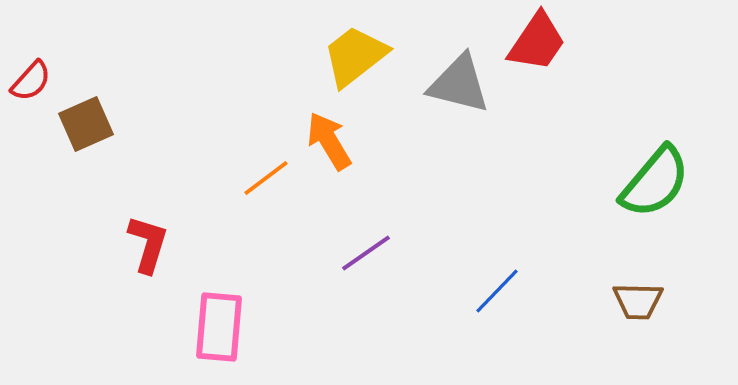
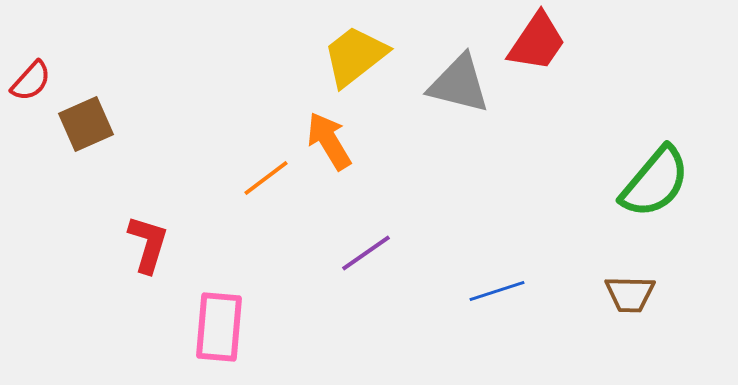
blue line: rotated 28 degrees clockwise
brown trapezoid: moved 8 px left, 7 px up
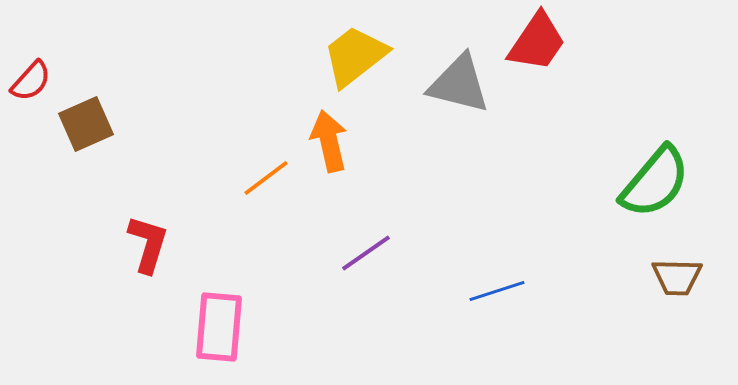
orange arrow: rotated 18 degrees clockwise
brown trapezoid: moved 47 px right, 17 px up
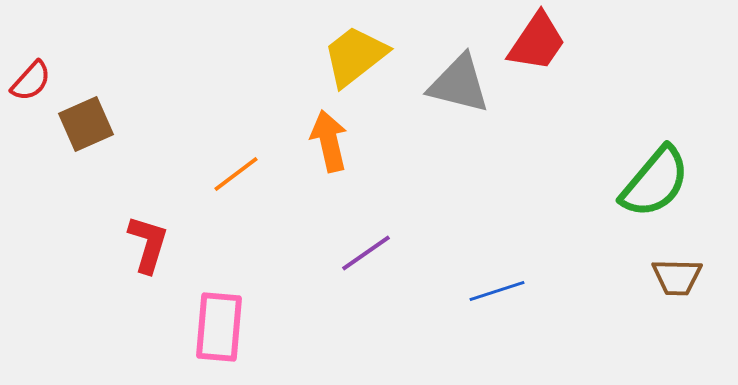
orange line: moved 30 px left, 4 px up
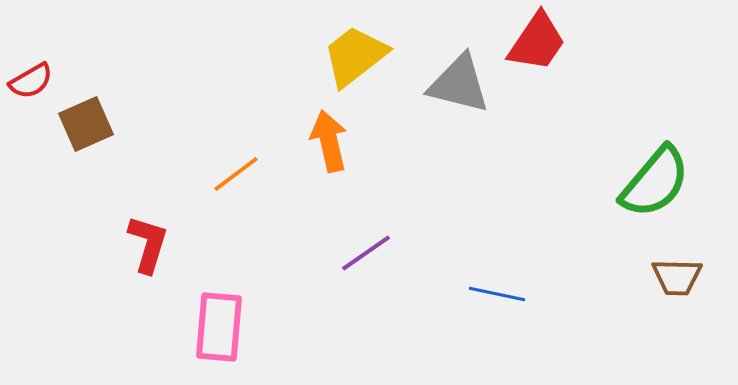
red semicircle: rotated 18 degrees clockwise
blue line: moved 3 px down; rotated 30 degrees clockwise
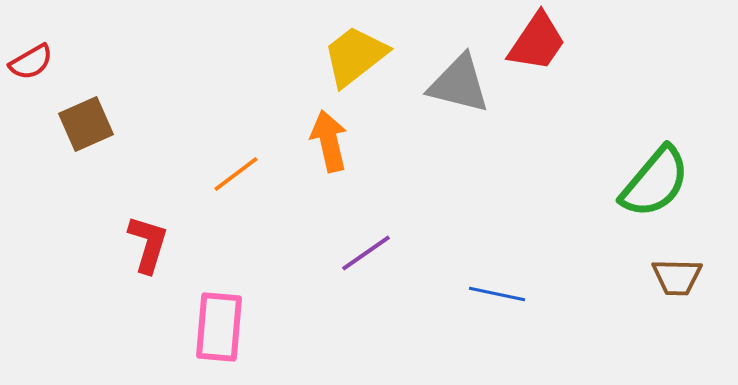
red semicircle: moved 19 px up
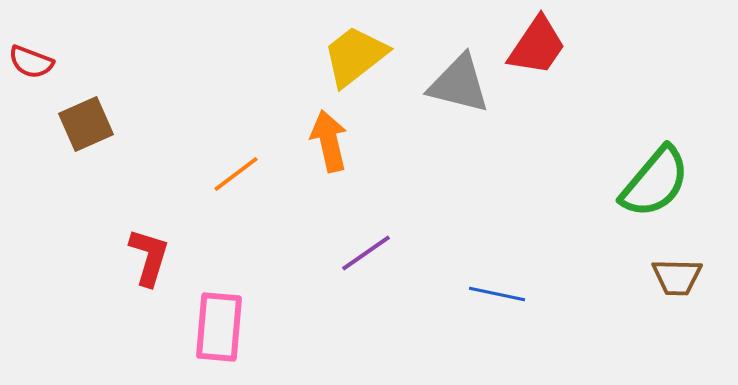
red trapezoid: moved 4 px down
red semicircle: rotated 51 degrees clockwise
red L-shape: moved 1 px right, 13 px down
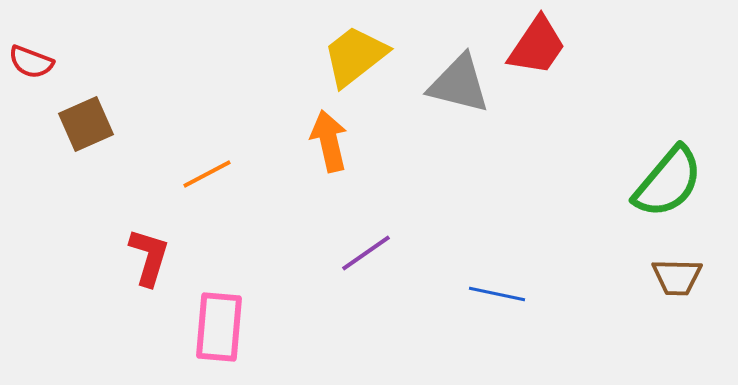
orange line: moved 29 px left; rotated 9 degrees clockwise
green semicircle: moved 13 px right
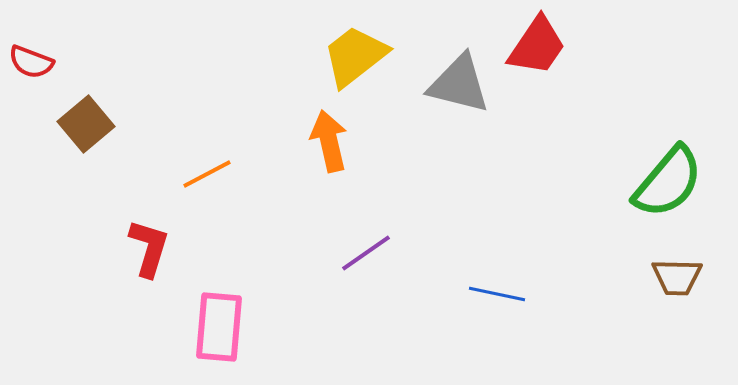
brown square: rotated 16 degrees counterclockwise
red L-shape: moved 9 px up
